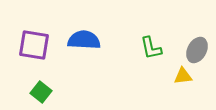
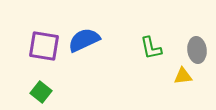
blue semicircle: rotated 28 degrees counterclockwise
purple square: moved 10 px right, 1 px down
gray ellipse: rotated 35 degrees counterclockwise
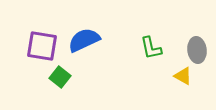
purple square: moved 2 px left
yellow triangle: rotated 36 degrees clockwise
green square: moved 19 px right, 15 px up
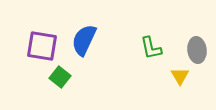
blue semicircle: rotated 40 degrees counterclockwise
yellow triangle: moved 3 px left; rotated 30 degrees clockwise
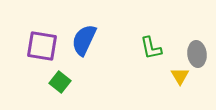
gray ellipse: moved 4 px down
green square: moved 5 px down
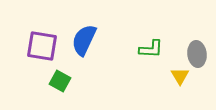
green L-shape: moved 1 px down; rotated 75 degrees counterclockwise
green square: moved 1 px up; rotated 10 degrees counterclockwise
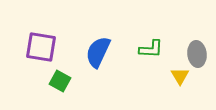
blue semicircle: moved 14 px right, 12 px down
purple square: moved 1 px left, 1 px down
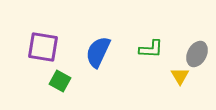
purple square: moved 2 px right
gray ellipse: rotated 35 degrees clockwise
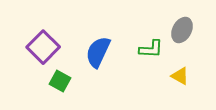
purple square: rotated 36 degrees clockwise
gray ellipse: moved 15 px left, 24 px up
yellow triangle: rotated 30 degrees counterclockwise
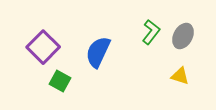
gray ellipse: moved 1 px right, 6 px down
green L-shape: moved 17 px up; rotated 55 degrees counterclockwise
yellow triangle: rotated 12 degrees counterclockwise
